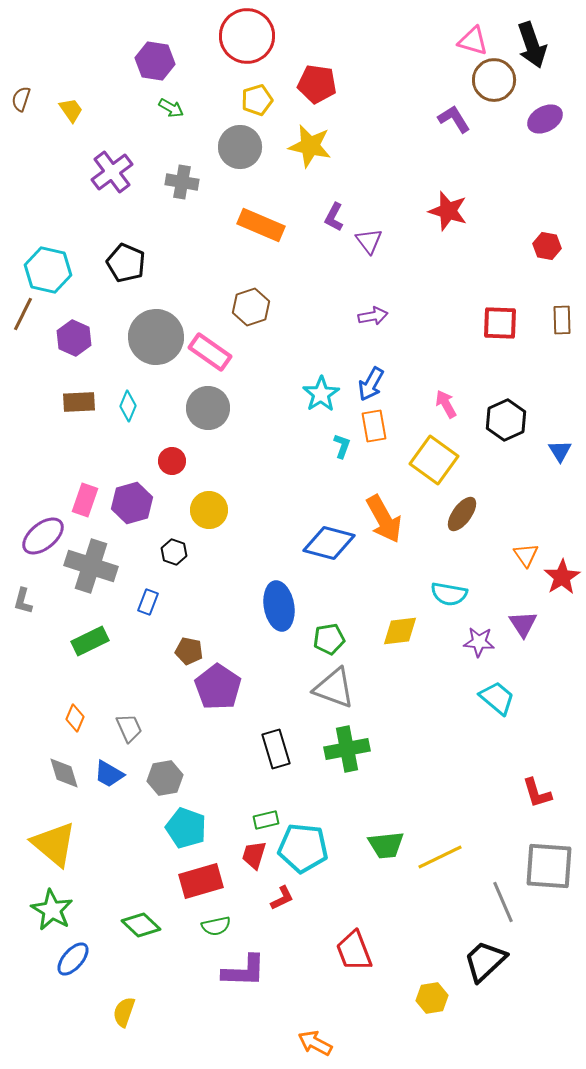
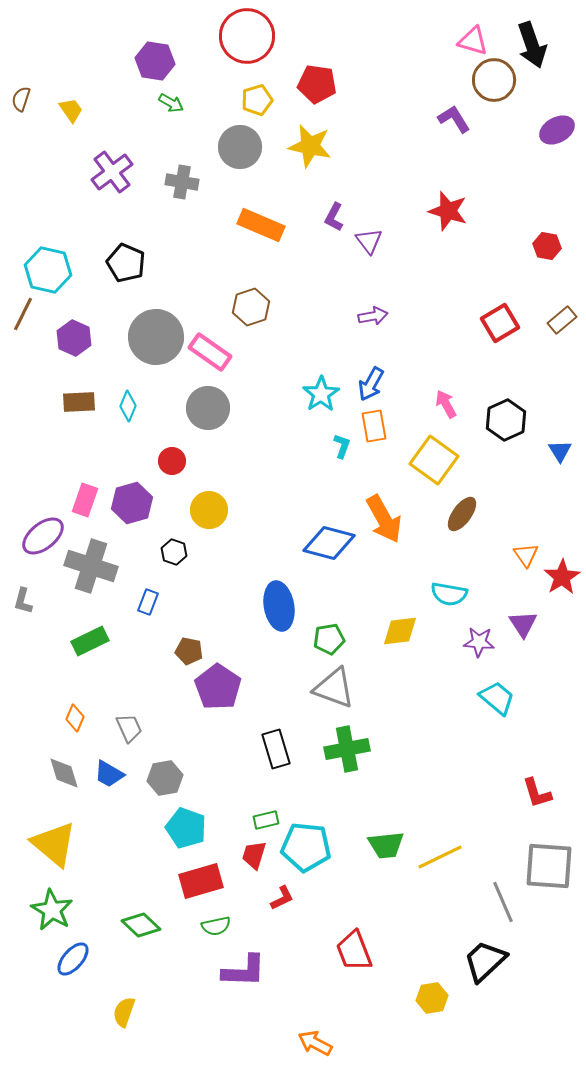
green arrow at (171, 108): moved 5 px up
purple ellipse at (545, 119): moved 12 px right, 11 px down
brown rectangle at (562, 320): rotated 52 degrees clockwise
red square at (500, 323): rotated 33 degrees counterclockwise
cyan pentagon at (303, 848): moved 3 px right, 1 px up
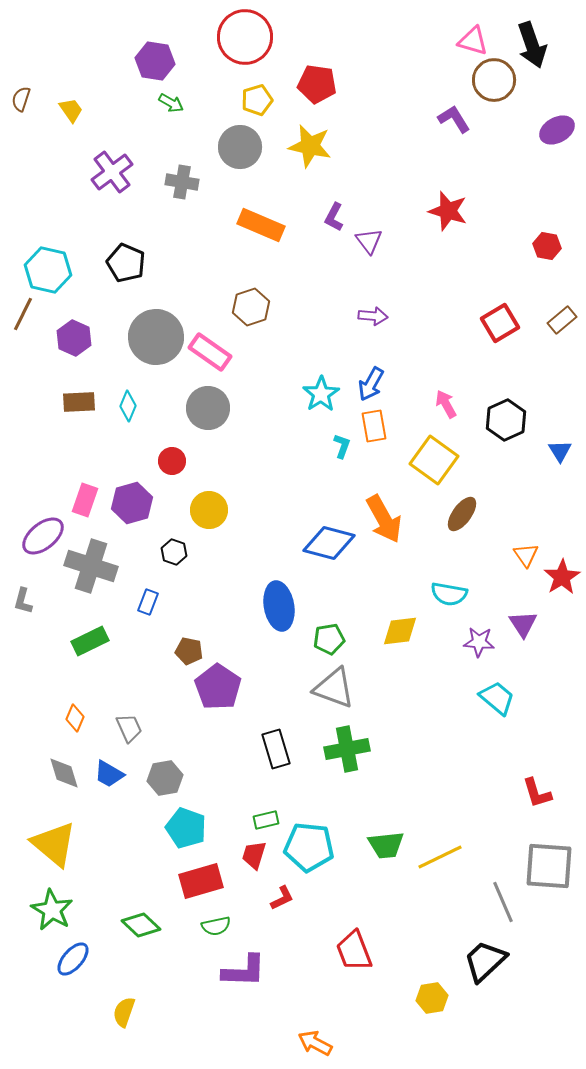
red circle at (247, 36): moved 2 px left, 1 px down
purple arrow at (373, 316): rotated 16 degrees clockwise
cyan pentagon at (306, 847): moved 3 px right
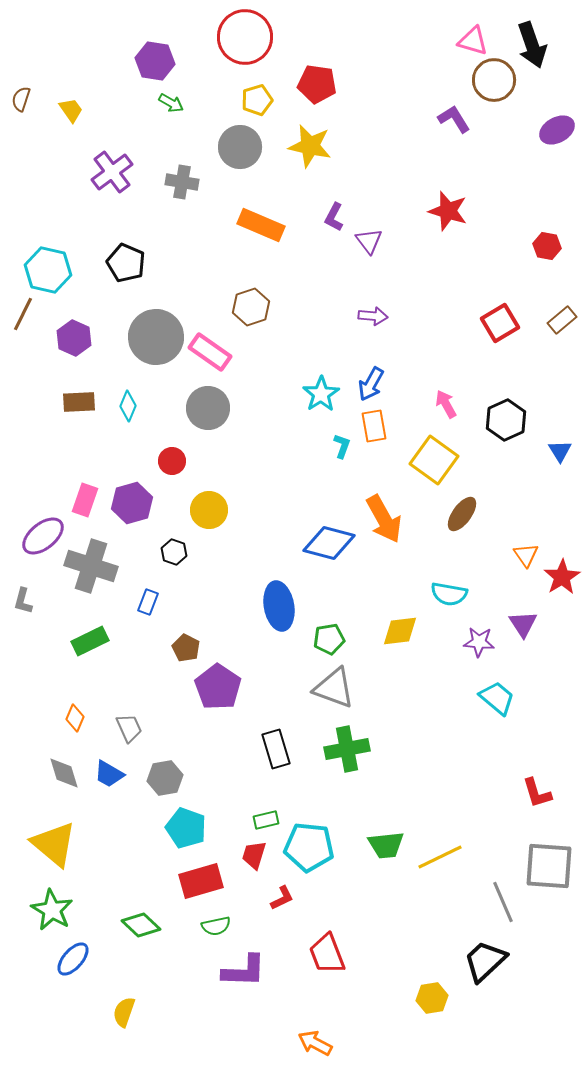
brown pentagon at (189, 651): moved 3 px left, 3 px up; rotated 16 degrees clockwise
red trapezoid at (354, 951): moved 27 px left, 3 px down
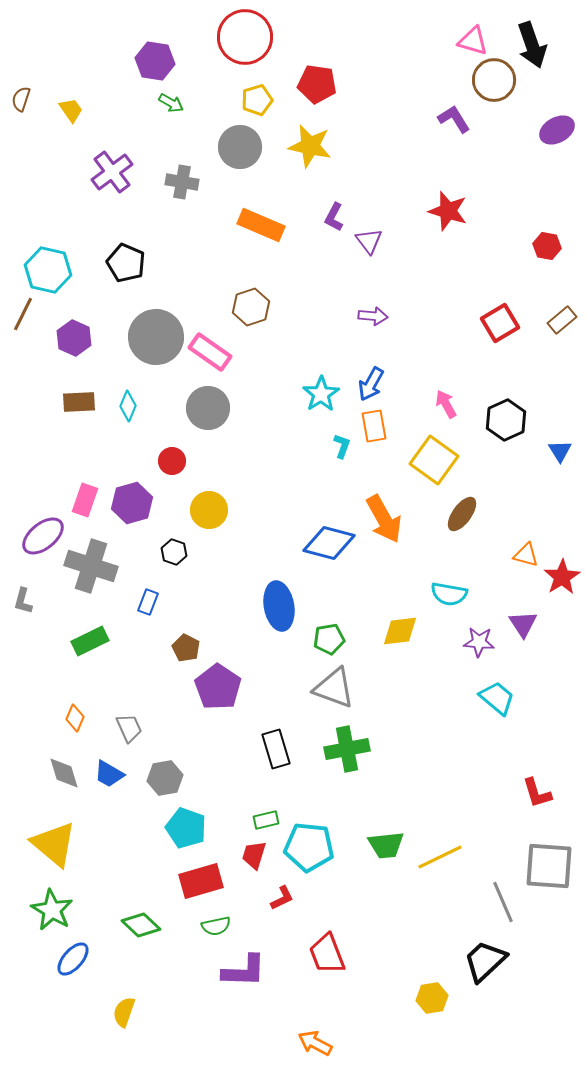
orange triangle at (526, 555): rotated 40 degrees counterclockwise
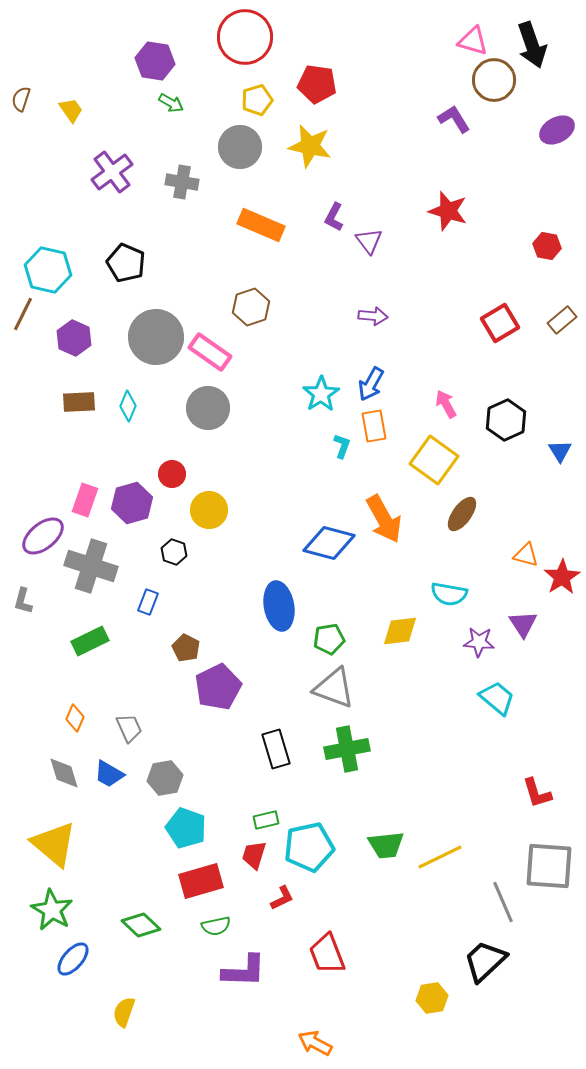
red circle at (172, 461): moved 13 px down
purple pentagon at (218, 687): rotated 12 degrees clockwise
cyan pentagon at (309, 847): rotated 18 degrees counterclockwise
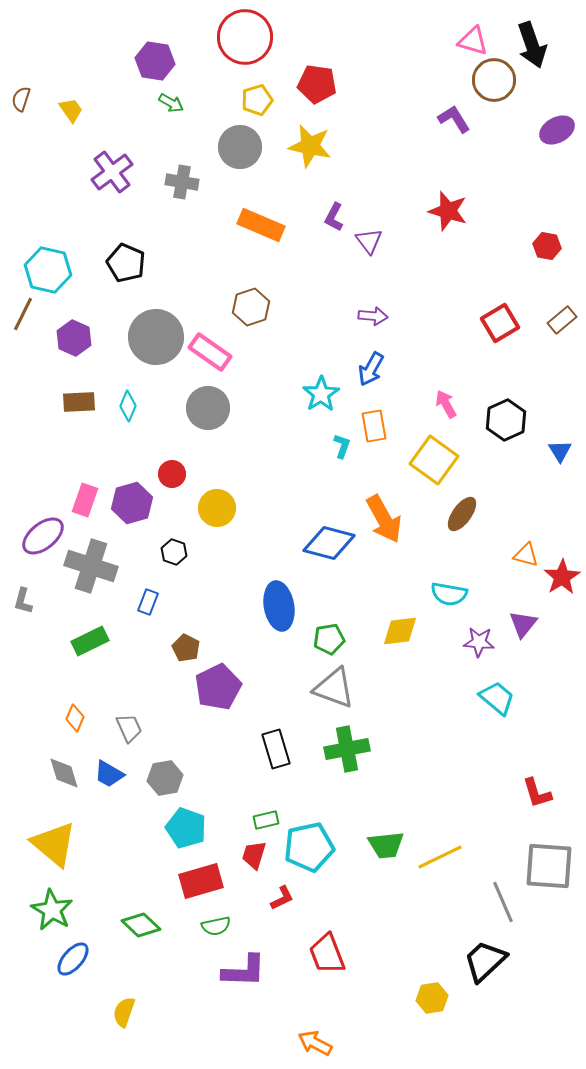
blue arrow at (371, 384): moved 15 px up
yellow circle at (209, 510): moved 8 px right, 2 px up
purple triangle at (523, 624): rotated 12 degrees clockwise
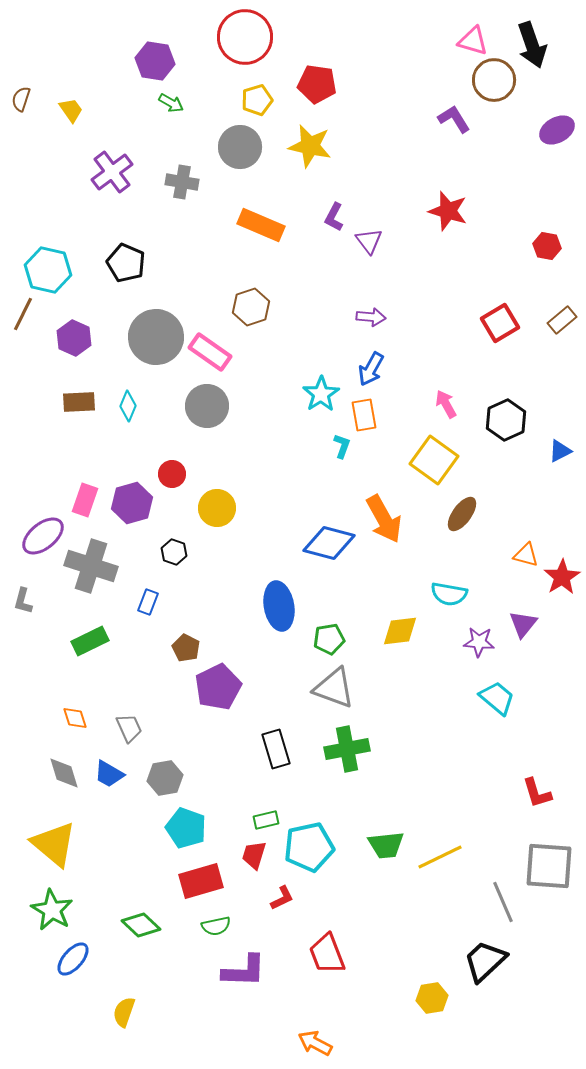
purple arrow at (373, 316): moved 2 px left, 1 px down
gray circle at (208, 408): moved 1 px left, 2 px up
orange rectangle at (374, 426): moved 10 px left, 11 px up
blue triangle at (560, 451): rotated 35 degrees clockwise
orange diamond at (75, 718): rotated 40 degrees counterclockwise
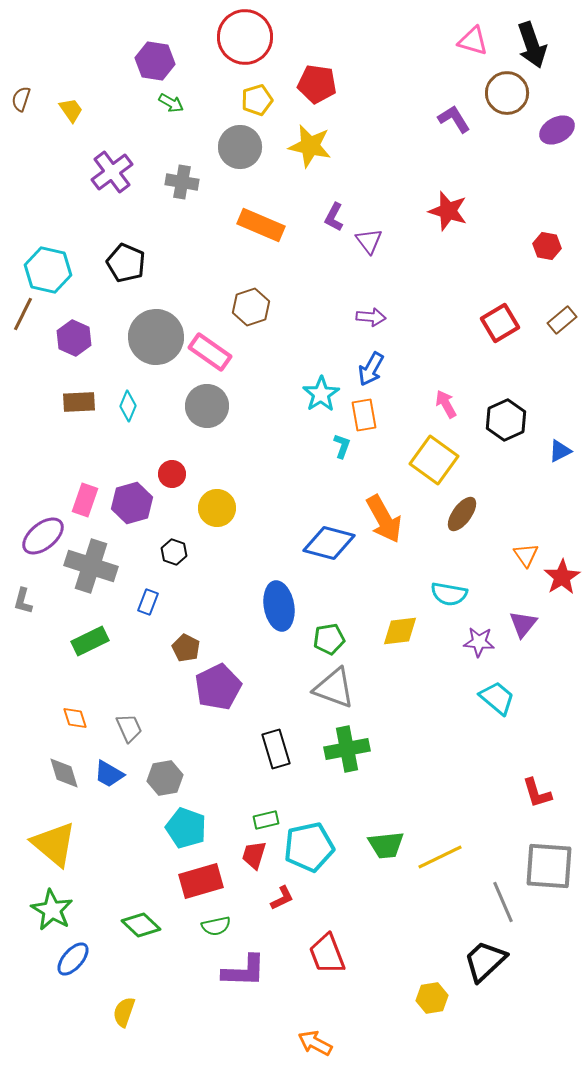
brown circle at (494, 80): moved 13 px right, 13 px down
orange triangle at (526, 555): rotated 40 degrees clockwise
